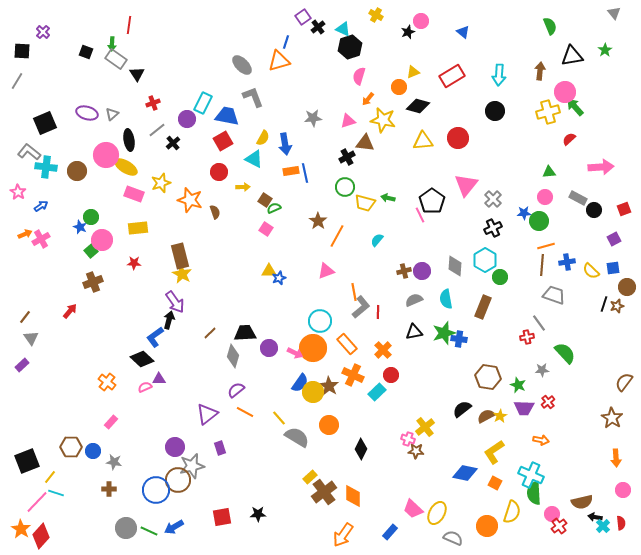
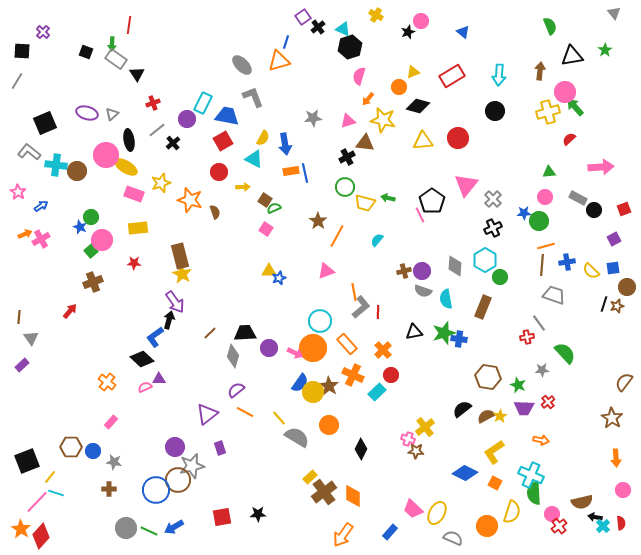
cyan cross at (46, 167): moved 10 px right, 2 px up
gray semicircle at (414, 300): moved 9 px right, 9 px up; rotated 138 degrees counterclockwise
brown line at (25, 317): moved 6 px left; rotated 32 degrees counterclockwise
blue diamond at (465, 473): rotated 15 degrees clockwise
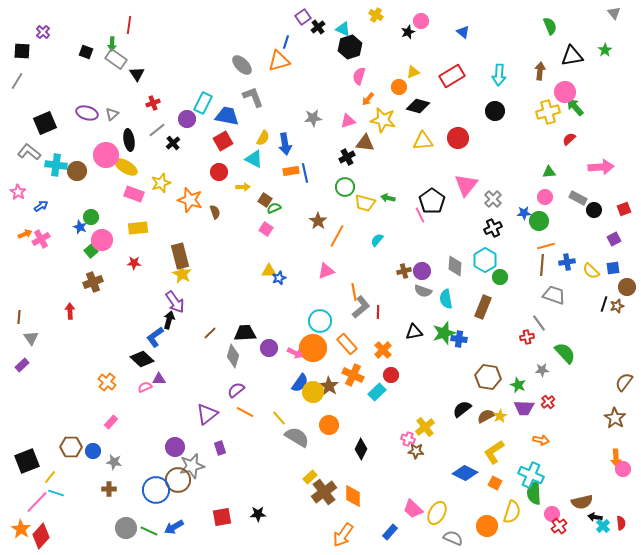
red arrow at (70, 311): rotated 42 degrees counterclockwise
brown star at (612, 418): moved 3 px right
pink circle at (623, 490): moved 21 px up
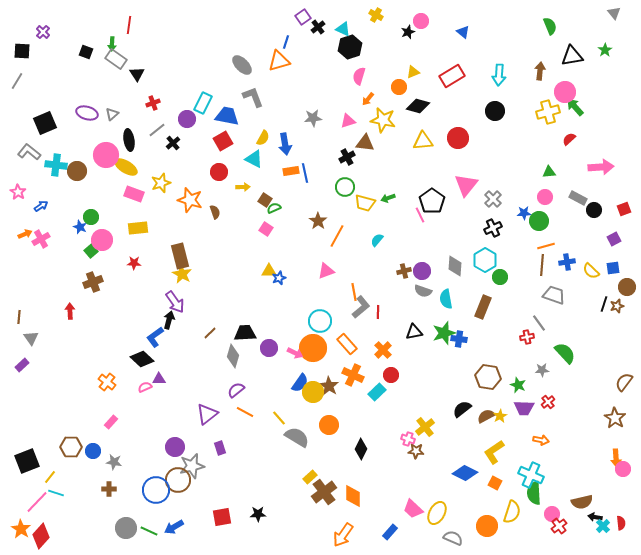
green arrow at (388, 198): rotated 32 degrees counterclockwise
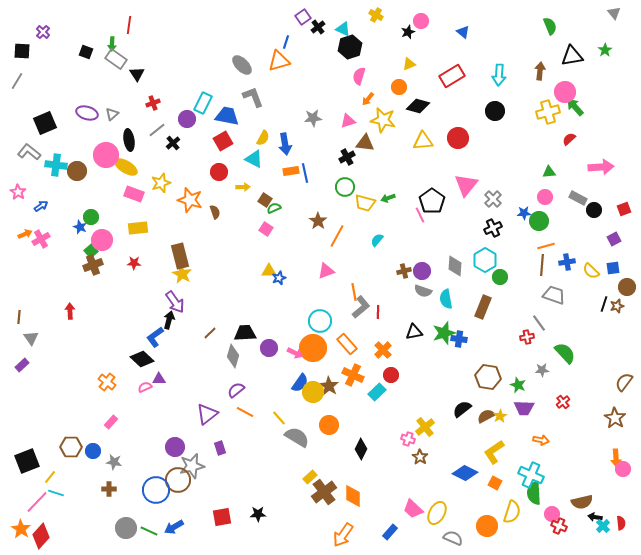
yellow triangle at (413, 72): moved 4 px left, 8 px up
brown cross at (93, 282): moved 17 px up
red cross at (548, 402): moved 15 px right
brown star at (416, 451): moved 4 px right, 6 px down; rotated 28 degrees clockwise
red cross at (559, 526): rotated 28 degrees counterclockwise
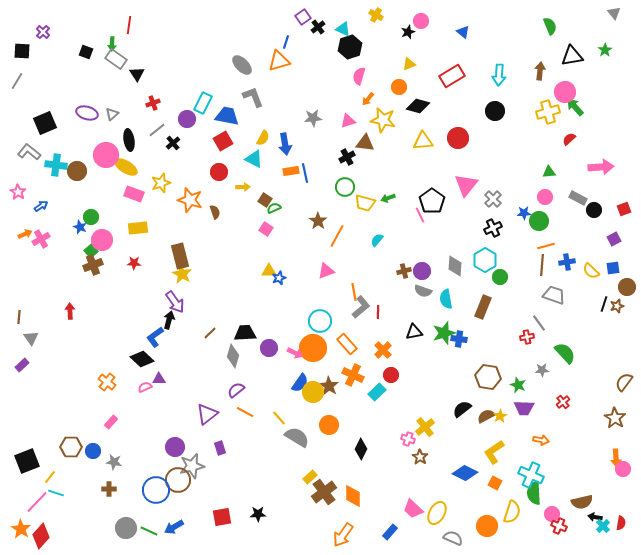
red semicircle at (621, 523): rotated 16 degrees clockwise
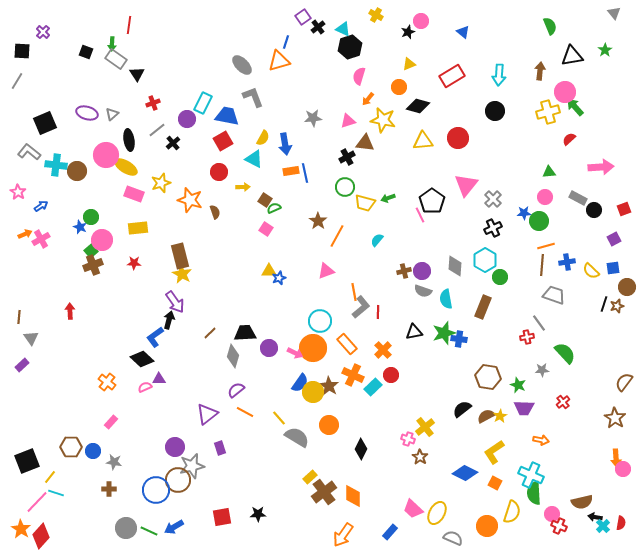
cyan rectangle at (377, 392): moved 4 px left, 5 px up
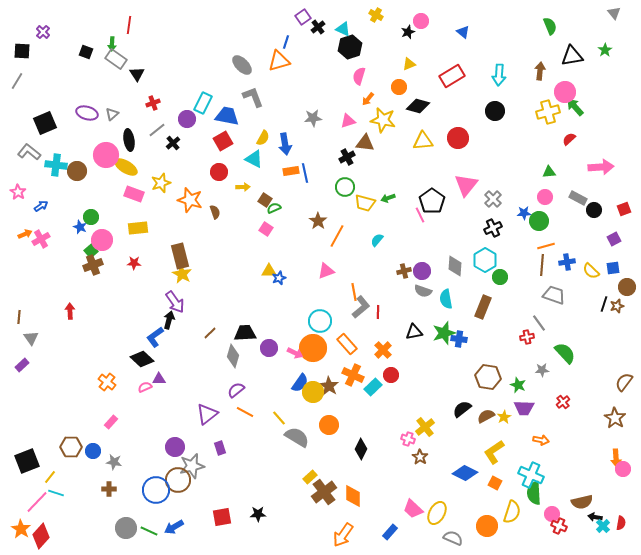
yellow star at (500, 416): moved 4 px right, 1 px down
